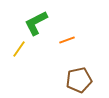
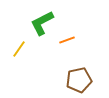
green L-shape: moved 6 px right
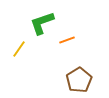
green L-shape: rotated 8 degrees clockwise
brown pentagon: rotated 20 degrees counterclockwise
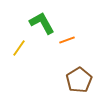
green L-shape: rotated 80 degrees clockwise
yellow line: moved 1 px up
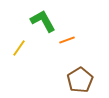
green L-shape: moved 1 px right, 2 px up
brown pentagon: moved 1 px right
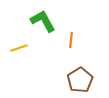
orange line: moved 4 px right; rotated 63 degrees counterclockwise
yellow line: rotated 36 degrees clockwise
